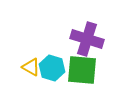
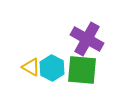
purple cross: rotated 12 degrees clockwise
cyan hexagon: rotated 10 degrees clockwise
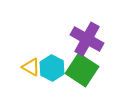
green square: rotated 28 degrees clockwise
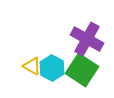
yellow triangle: moved 1 px right, 1 px up
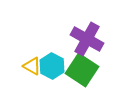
cyan hexagon: moved 2 px up
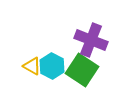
purple cross: moved 4 px right, 1 px down; rotated 8 degrees counterclockwise
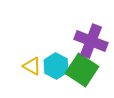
purple cross: moved 1 px down
cyan hexagon: moved 4 px right
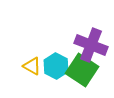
purple cross: moved 4 px down
